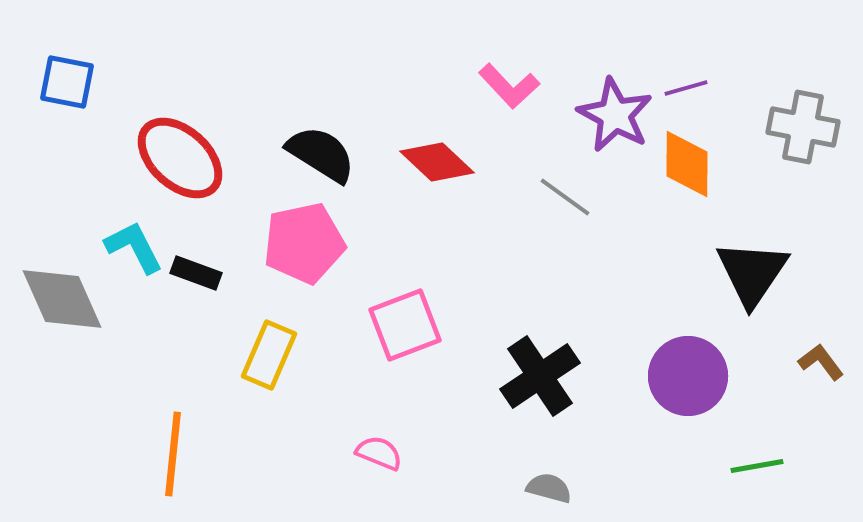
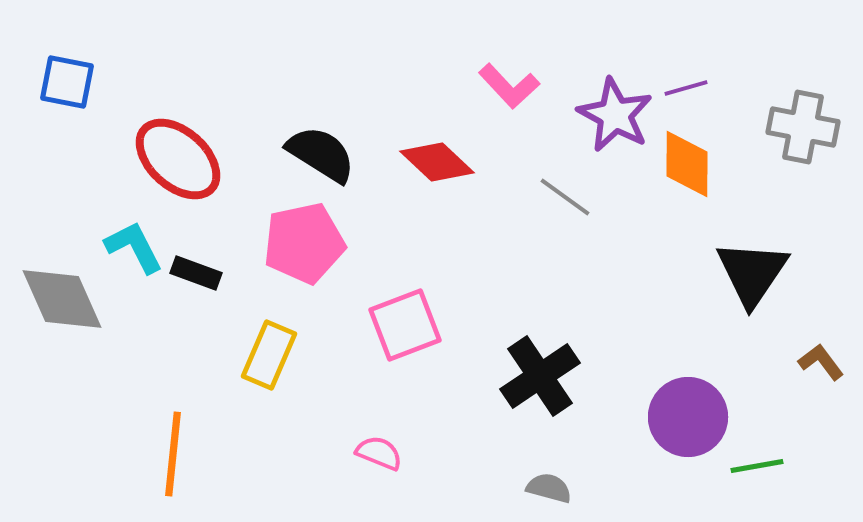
red ellipse: moved 2 px left, 1 px down
purple circle: moved 41 px down
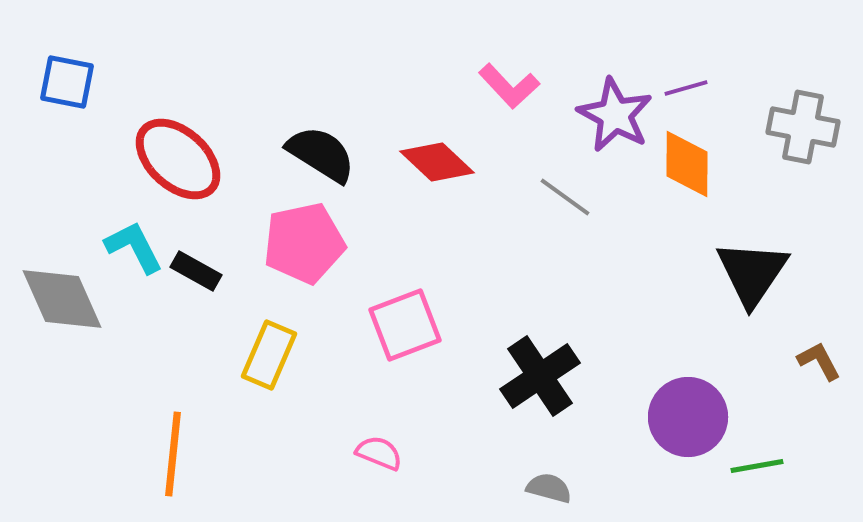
black rectangle: moved 2 px up; rotated 9 degrees clockwise
brown L-shape: moved 2 px left, 1 px up; rotated 9 degrees clockwise
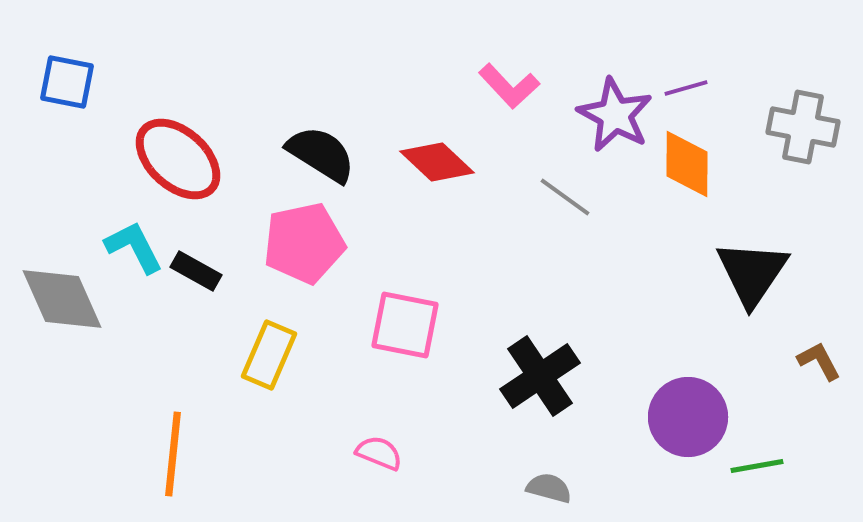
pink square: rotated 32 degrees clockwise
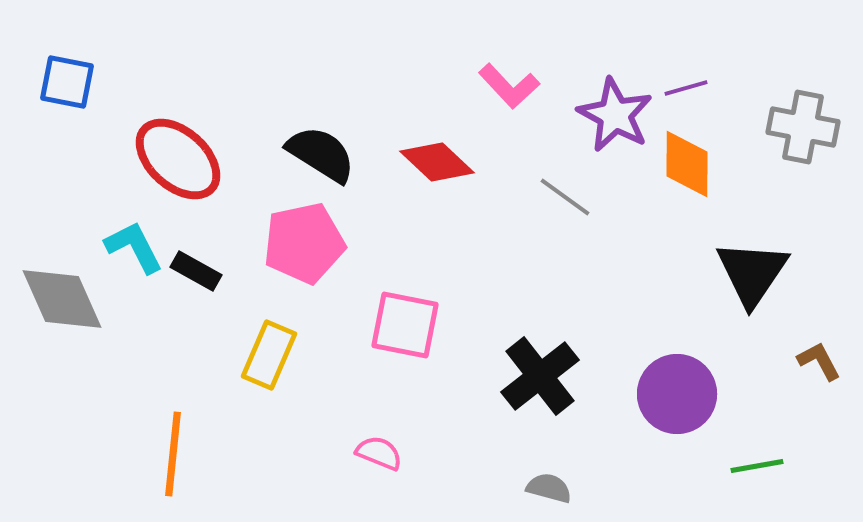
black cross: rotated 4 degrees counterclockwise
purple circle: moved 11 px left, 23 px up
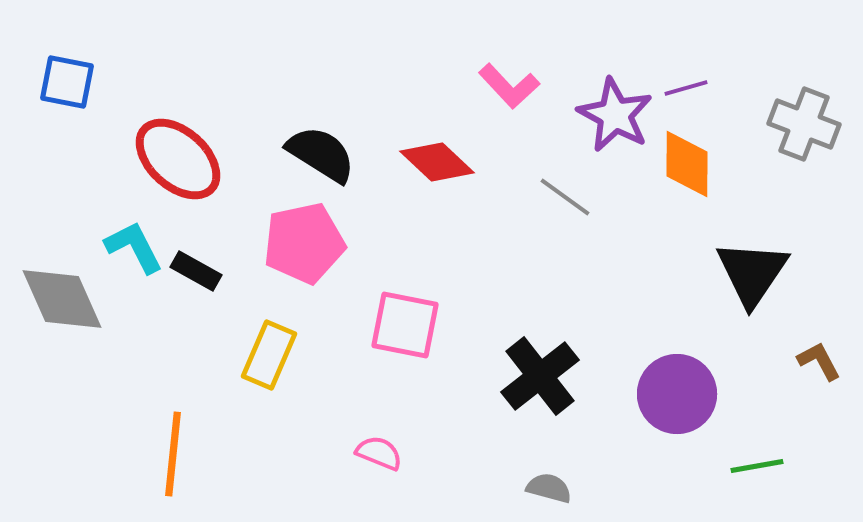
gray cross: moved 1 px right, 3 px up; rotated 10 degrees clockwise
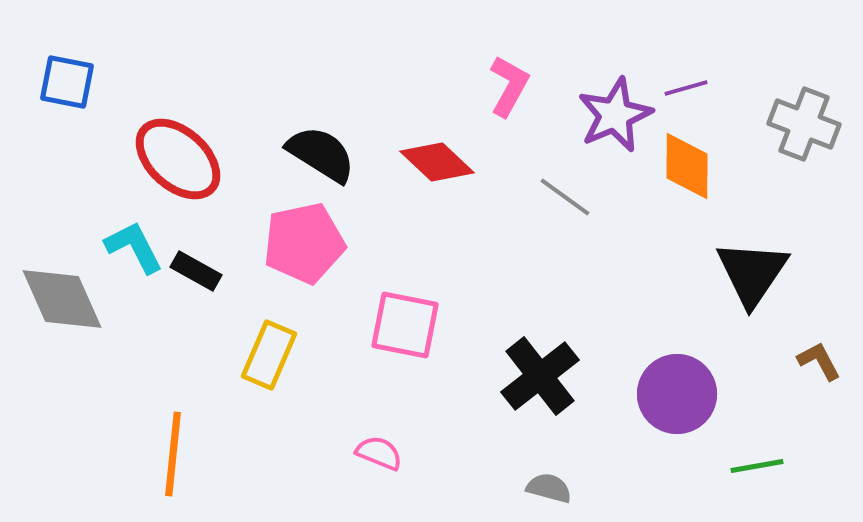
pink L-shape: rotated 108 degrees counterclockwise
purple star: rotated 20 degrees clockwise
orange diamond: moved 2 px down
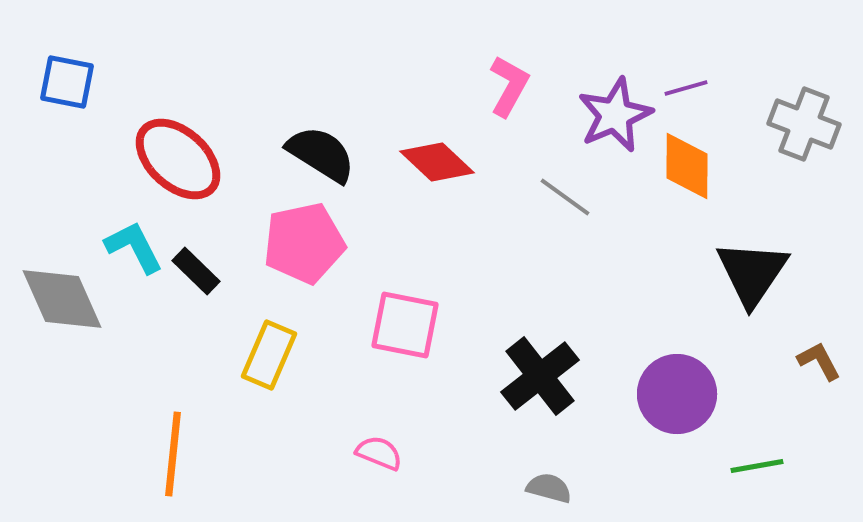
black rectangle: rotated 15 degrees clockwise
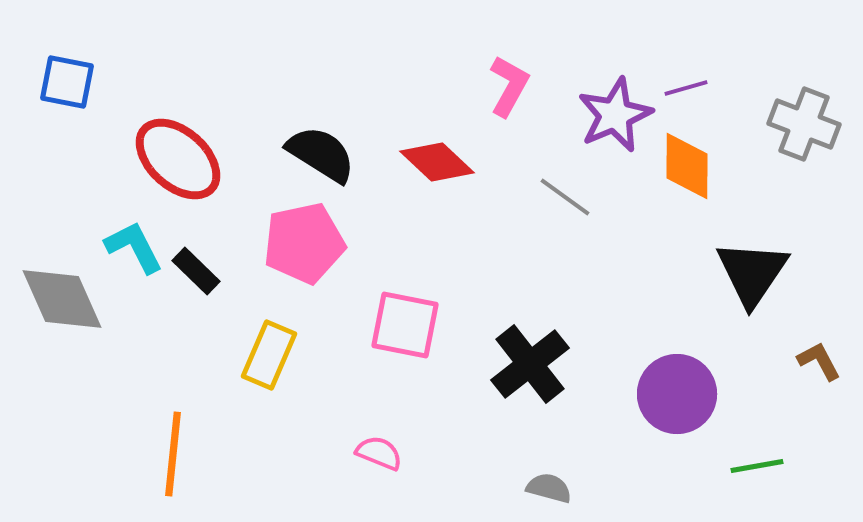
black cross: moved 10 px left, 12 px up
